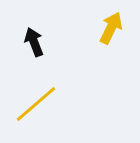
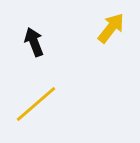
yellow arrow: rotated 12 degrees clockwise
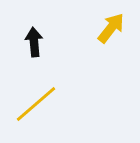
black arrow: rotated 16 degrees clockwise
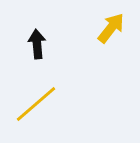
black arrow: moved 3 px right, 2 px down
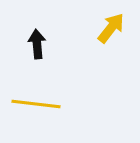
yellow line: rotated 48 degrees clockwise
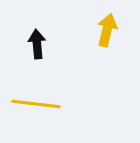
yellow arrow: moved 4 px left, 2 px down; rotated 24 degrees counterclockwise
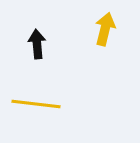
yellow arrow: moved 2 px left, 1 px up
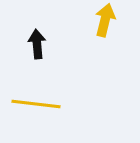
yellow arrow: moved 9 px up
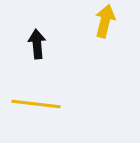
yellow arrow: moved 1 px down
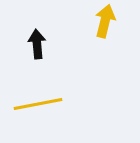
yellow line: moved 2 px right; rotated 18 degrees counterclockwise
